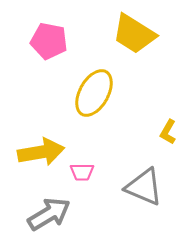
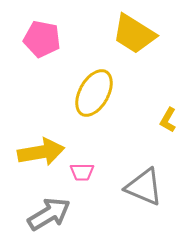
pink pentagon: moved 7 px left, 2 px up
yellow L-shape: moved 12 px up
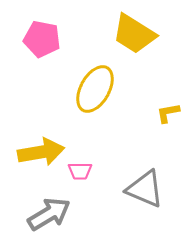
yellow ellipse: moved 1 px right, 4 px up
yellow L-shape: moved 7 px up; rotated 50 degrees clockwise
pink trapezoid: moved 2 px left, 1 px up
gray triangle: moved 1 px right, 2 px down
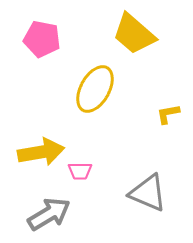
yellow trapezoid: rotated 9 degrees clockwise
yellow L-shape: moved 1 px down
gray triangle: moved 3 px right, 4 px down
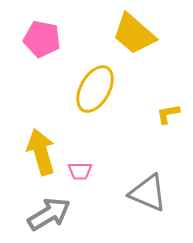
yellow arrow: rotated 96 degrees counterclockwise
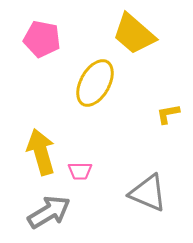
yellow ellipse: moved 6 px up
gray arrow: moved 2 px up
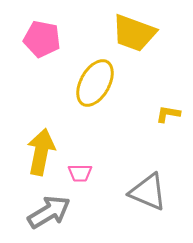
yellow trapezoid: moved 1 px up; rotated 21 degrees counterclockwise
yellow L-shape: rotated 20 degrees clockwise
yellow arrow: rotated 27 degrees clockwise
pink trapezoid: moved 2 px down
gray triangle: moved 1 px up
